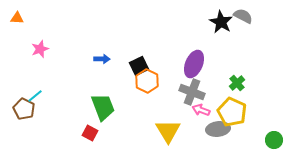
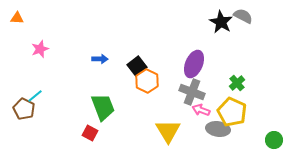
blue arrow: moved 2 px left
black square: moved 2 px left; rotated 12 degrees counterclockwise
gray ellipse: rotated 15 degrees clockwise
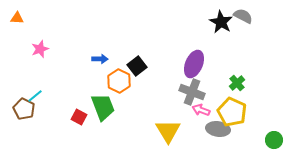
orange hexagon: moved 28 px left
red square: moved 11 px left, 16 px up
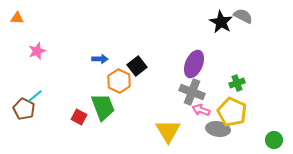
pink star: moved 3 px left, 2 px down
green cross: rotated 21 degrees clockwise
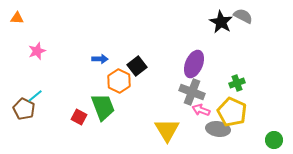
yellow triangle: moved 1 px left, 1 px up
